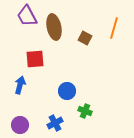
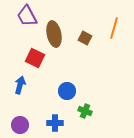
brown ellipse: moved 7 px down
red square: moved 1 px up; rotated 30 degrees clockwise
blue cross: rotated 28 degrees clockwise
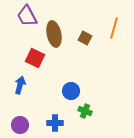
blue circle: moved 4 px right
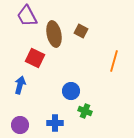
orange line: moved 33 px down
brown square: moved 4 px left, 7 px up
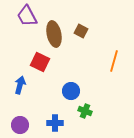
red square: moved 5 px right, 4 px down
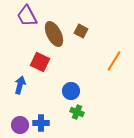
brown ellipse: rotated 15 degrees counterclockwise
orange line: rotated 15 degrees clockwise
green cross: moved 8 px left, 1 px down
blue cross: moved 14 px left
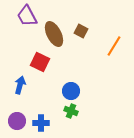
orange line: moved 15 px up
green cross: moved 6 px left, 1 px up
purple circle: moved 3 px left, 4 px up
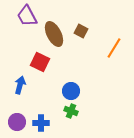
orange line: moved 2 px down
purple circle: moved 1 px down
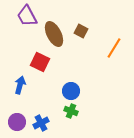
blue cross: rotated 28 degrees counterclockwise
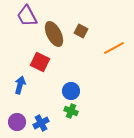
orange line: rotated 30 degrees clockwise
